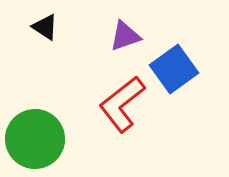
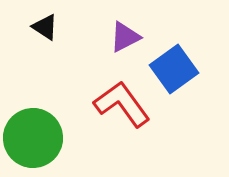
purple triangle: moved 1 px down; rotated 8 degrees counterclockwise
red L-shape: rotated 92 degrees clockwise
green circle: moved 2 px left, 1 px up
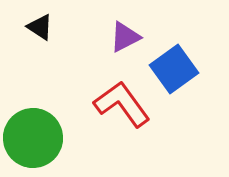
black triangle: moved 5 px left
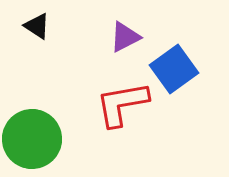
black triangle: moved 3 px left, 1 px up
red L-shape: rotated 64 degrees counterclockwise
green circle: moved 1 px left, 1 px down
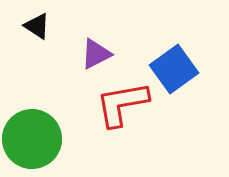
purple triangle: moved 29 px left, 17 px down
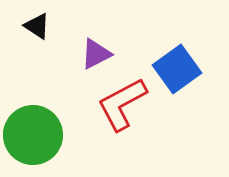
blue square: moved 3 px right
red L-shape: rotated 18 degrees counterclockwise
green circle: moved 1 px right, 4 px up
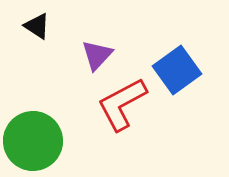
purple triangle: moved 1 px right, 1 px down; rotated 20 degrees counterclockwise
blue square: moved 1 px down
green circle: moved 6 px down
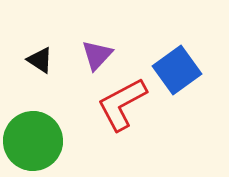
black triangle: moved 3 px right, 34 px down
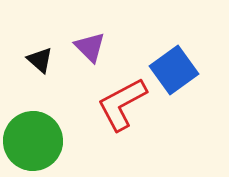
purple triangle: moved 7 px left, 8 px up; rotated 28 degrees counterclockwise
black triangle: rotated 8 degrees clockwise
blue square: moved 3 px left
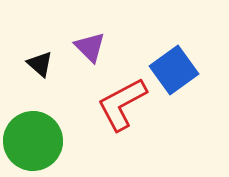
black triangle: moved 4 px down
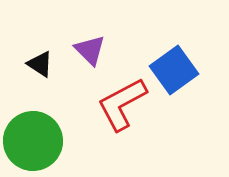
purple triangle: moved 3 px down
black triangle: rotated 8 degrees counterclockwise
